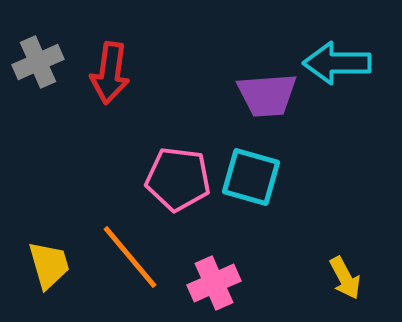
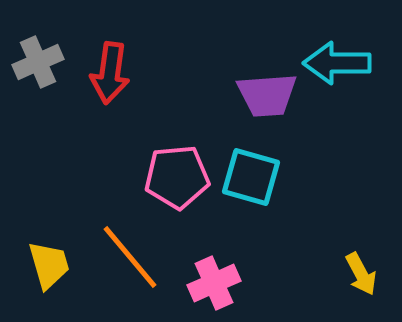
pink pentagon: moved 1 px left, 2 px up; rotated 12 degrees counterclockwise
yellow arrow: moved 16 px right, 4 px up
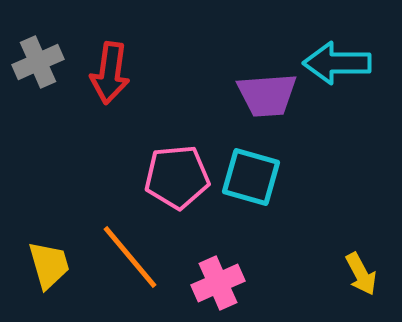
pink cross: moved 4 px right
